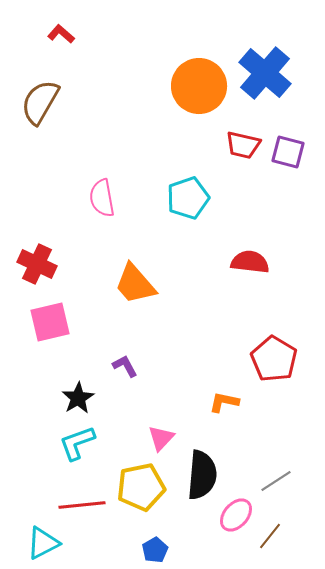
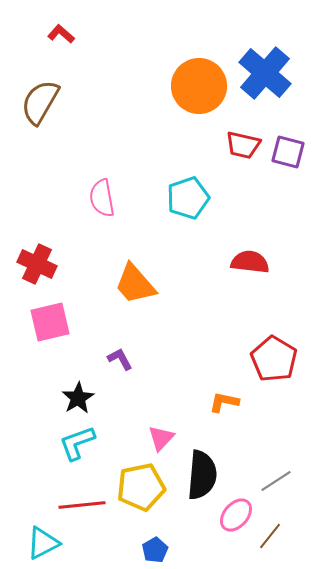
purple L-shape: moved 5 px left, 7 px up
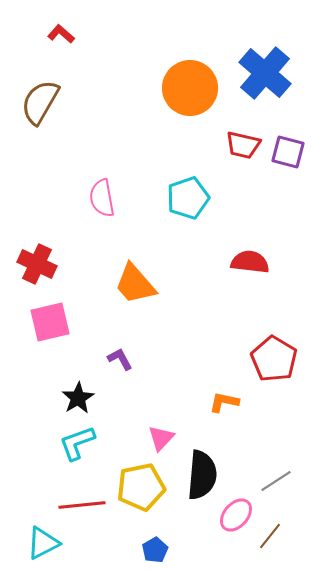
orange circle: moved 9 px left, 2 px down
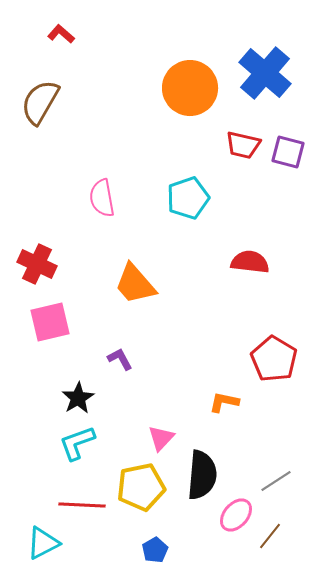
red line: rotated 9 degrees clockwise
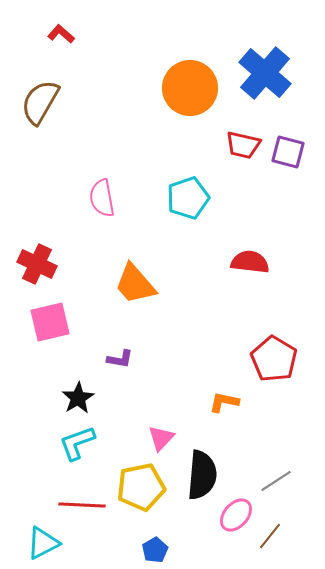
purple L-shape: rotated 128 degrees clockwise
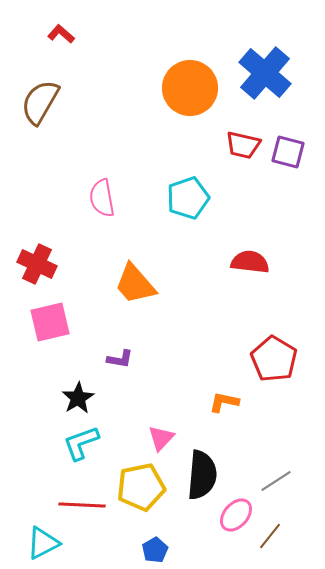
cyan L-shape: moved 4 px right
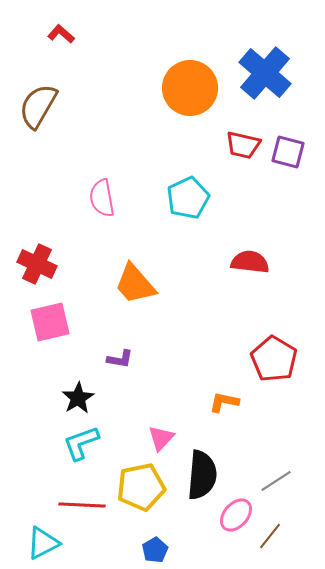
brown semicircle: moved 2 px left, 4 px down
cyan pentagon: rotated 6 degrees counterclockwise
